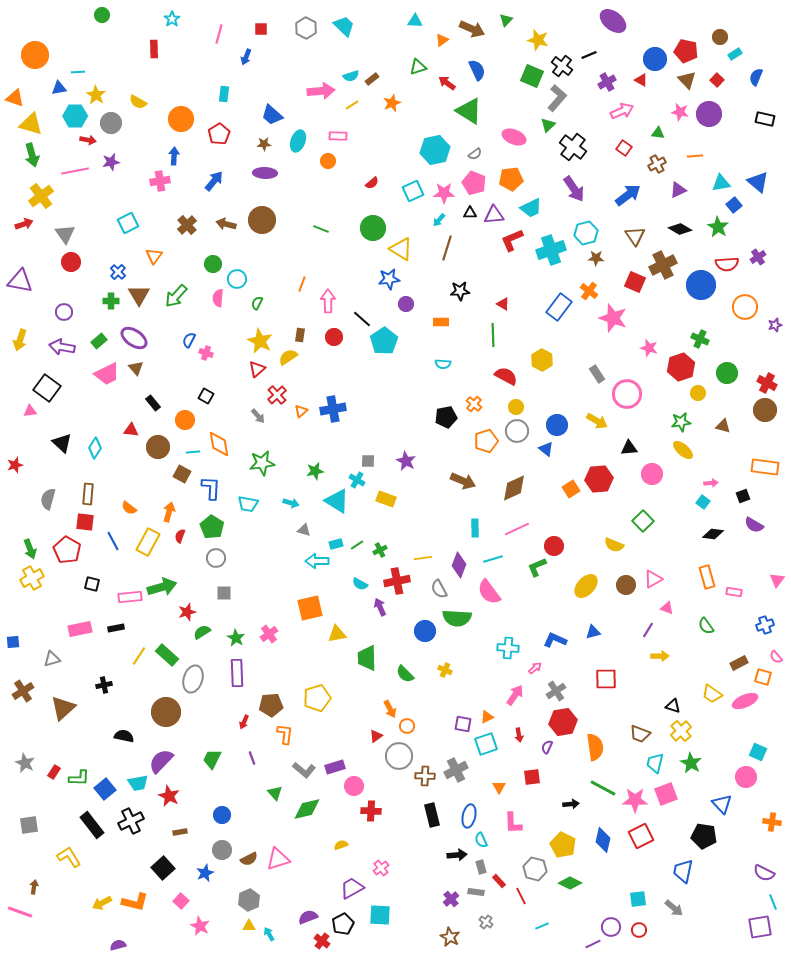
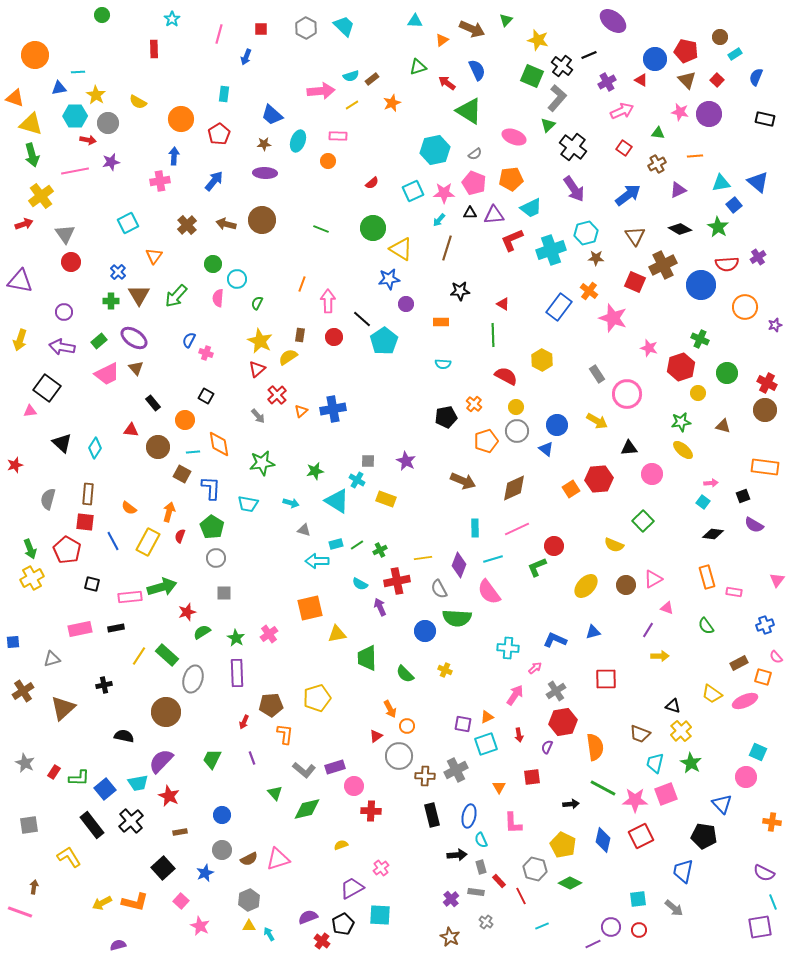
gray circle at (111, 123): moved 3 px left
black cross at (131, 821): rotated 15 degrees counterclockwise
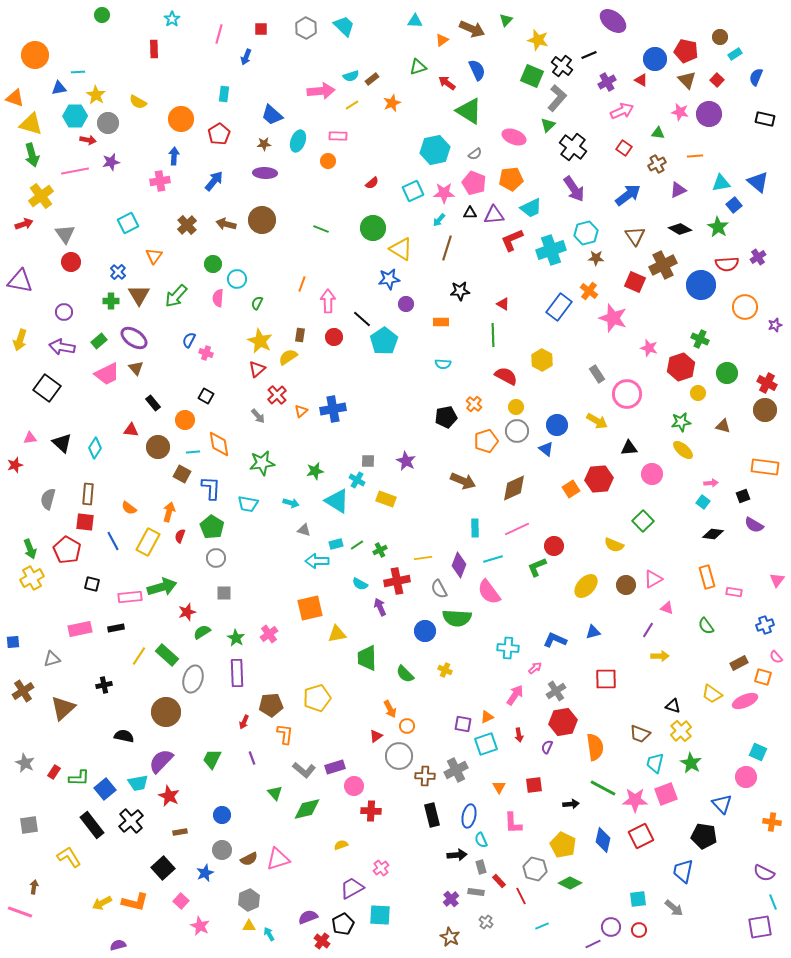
pink triangle at (30, 411): moved 27 px down
red square at (532, 777): moved 2 px right, 8 px down
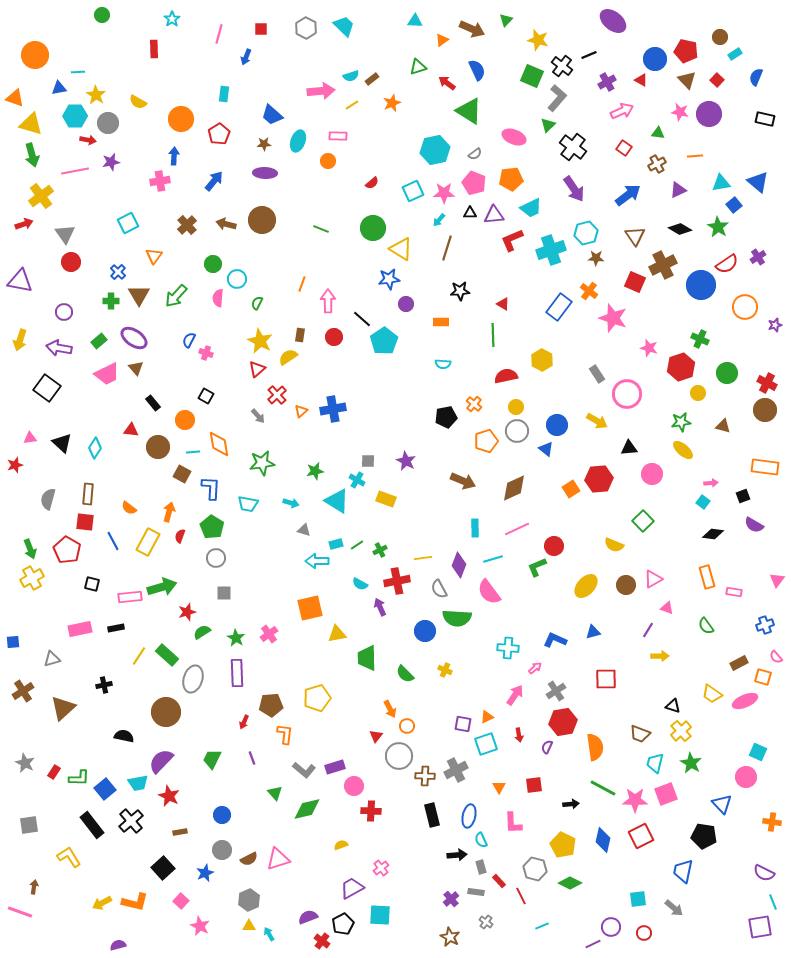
red semicircle at (727, 264): rotated 30 degrees counterclockwise
purple arrow at (62, 347): moved 3 px left, 1 px down
red semicircle at (506, 376): rotated 40 degrees counterclockwise
red triangle at (376, 736): rotated 16 degrees counterclockwise
red circle at (639, 930): moved 5 px right, 3 px down
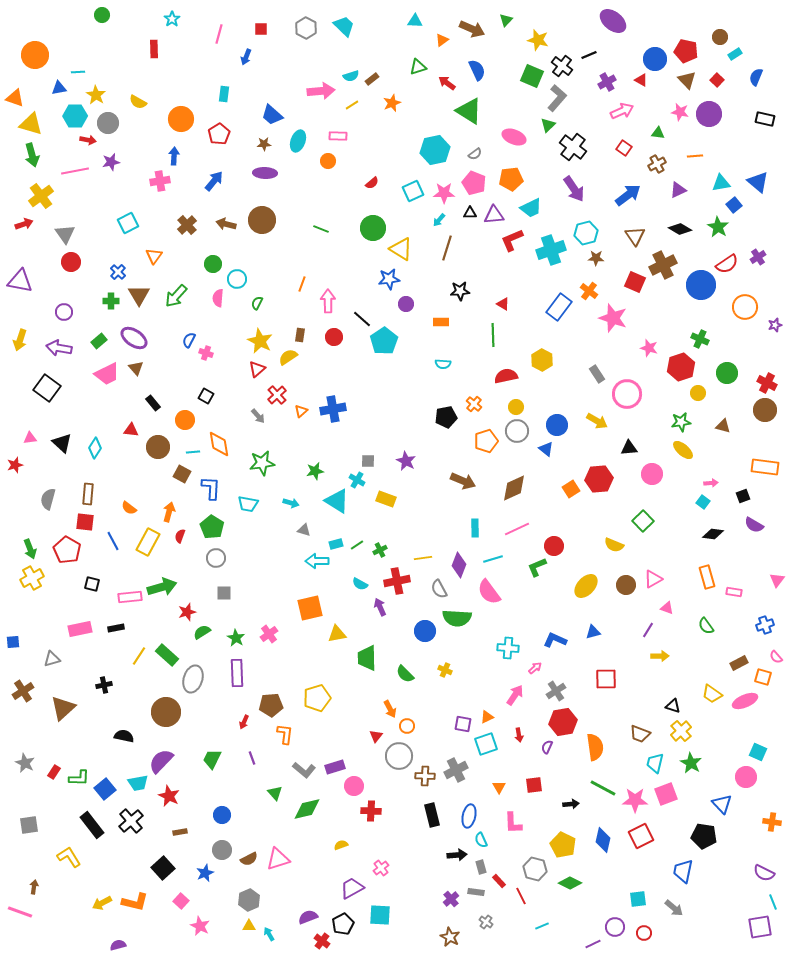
purple circle at (611, 927): moved 4 px right
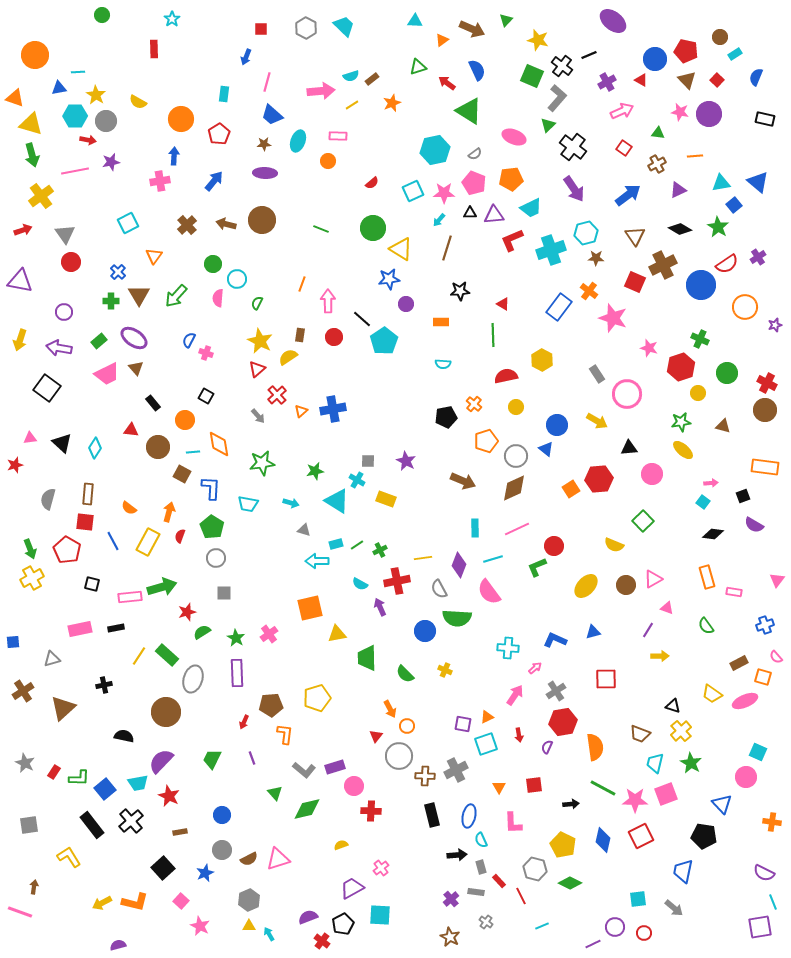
pink line at (219, 34): moved 48 px right, 48 px down
gray circle at (108, 123): moved 2 px left, 2 px up
red arrow at (24, 224): moved 1 px left, 6 px down
gray circle at (517, 431): moved 1 px left, 25 px down
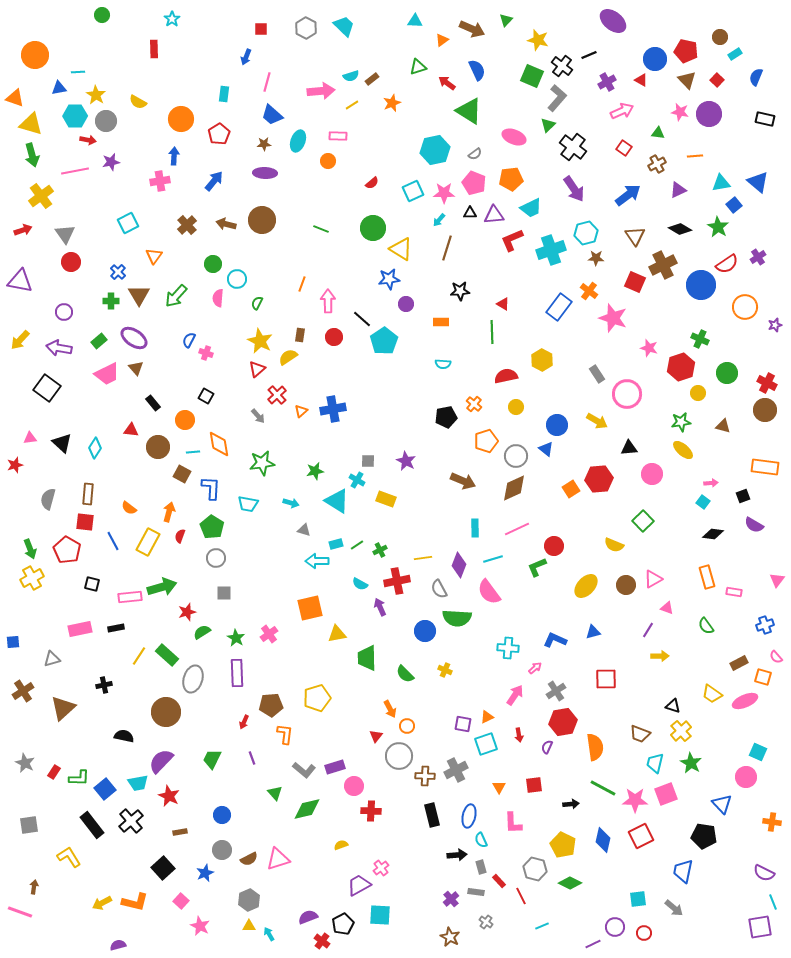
green line at (493, 335): moved 1 px left, 3 px up
yellow arrow at (20, 340): rotated 25 degrees clockwise
purple trapezoid at (352, 888): moved 7 px right, 3 px up
